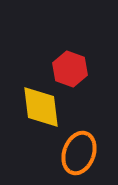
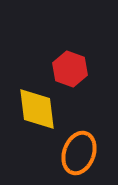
yellow diamond: moved 4 px left, 2 px down
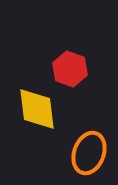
orange ellipse: moved 10 px right
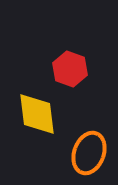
yellow diamond: moved 5 px down
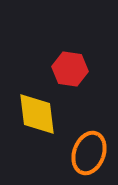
red hexagon: rotated 12 degrees counterclockwise
